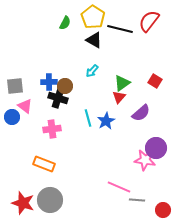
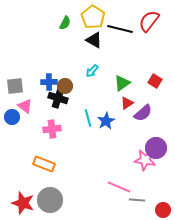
red triangle: moved 8 px right, 6 px down; rotated 16 degrees clockwise
purple semicircle: moved 2 px right
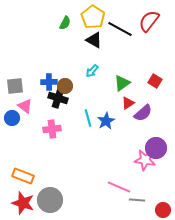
black line: rotated 15 degrees clockwise
red triangle: moved 1 px right
blue circle: moved 1 px down
orange rectangle: moved 21 px left, 12 px down
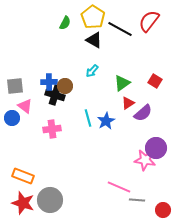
black cross: moved 3 px left, 3 px up
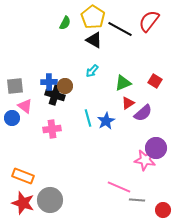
green triangle: moved 1 px right; rotated 12 degrees clockwise
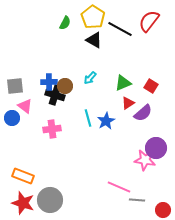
cyan arrow: moved 2 px left, 7 px down
red square: moved 4 px left, 5 px down
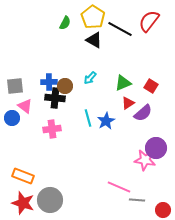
black cross: moved 3 px down; rotated 12 degrees counterclockwise
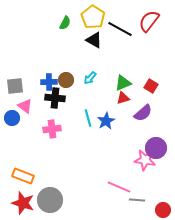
brown circle: moved 1 px right, 6 px up
red triangle: moved 5 px left, 5 px up; rotated 16 degrees clockwise
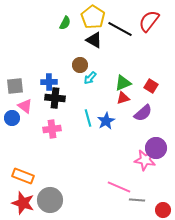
brown circle: moved 14 px right, 15 px up
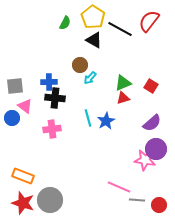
purple semicircle: moved 9 px right, 10 px down
purple circle: moved 1 px down
red circle: moved 4 px left, 5 px up
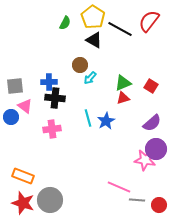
blue circle: moved 1 px left, 1 px up
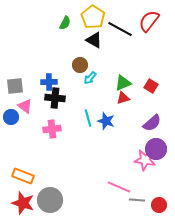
blue star: rotated 24 degrees counterclockwise
